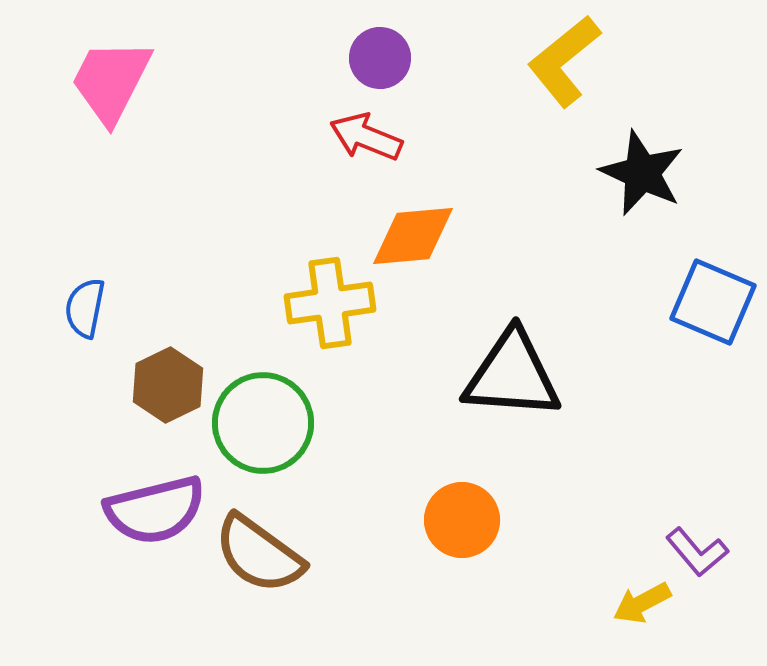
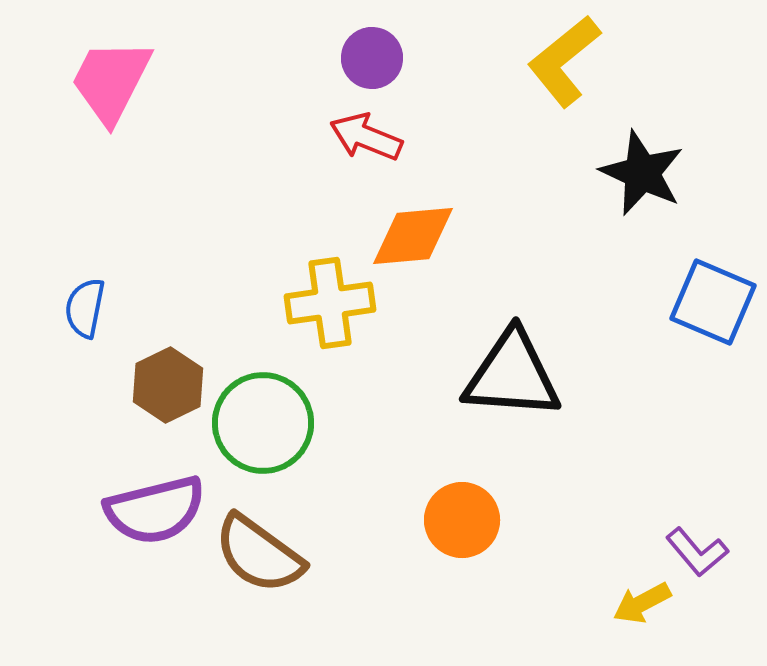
purple circle: moved 8 px left
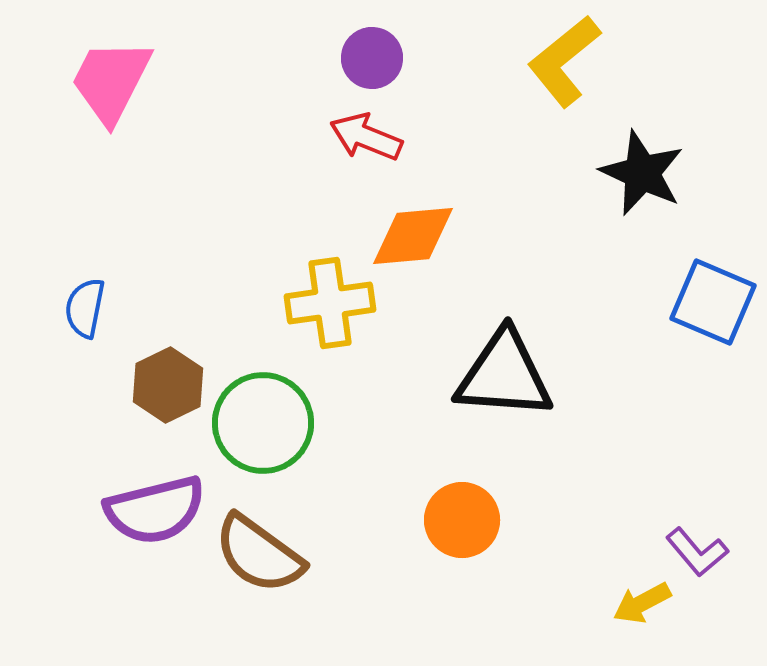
black triangle: moved 8 px left
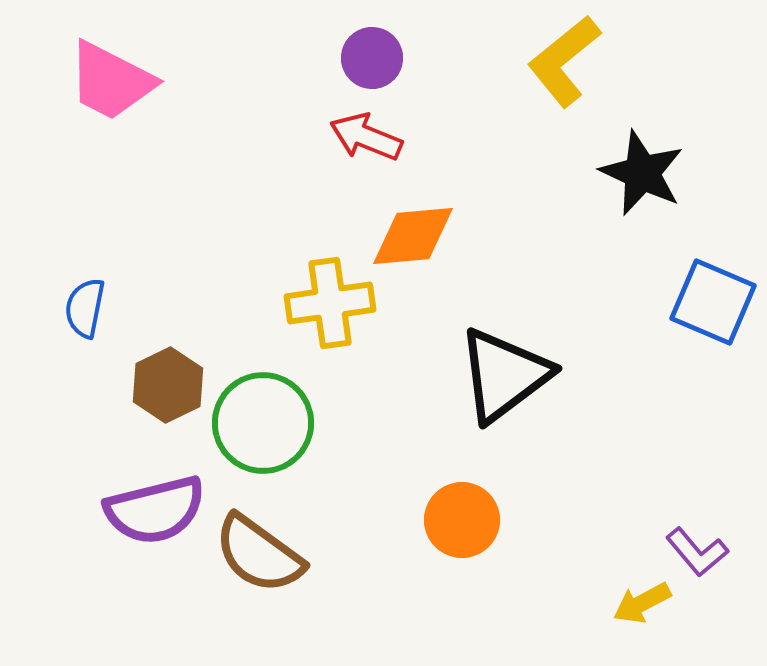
pink trapezoid: rotated 90 degrees counterclockwise
black triangle: rotated 41 degrees counterclockwise
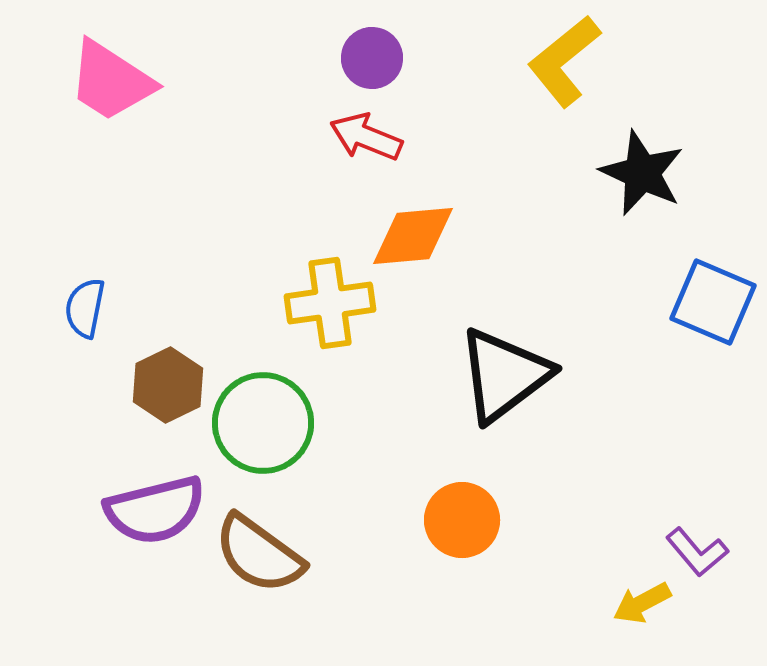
pink trapezoid: rotated 6 degrees clockwise
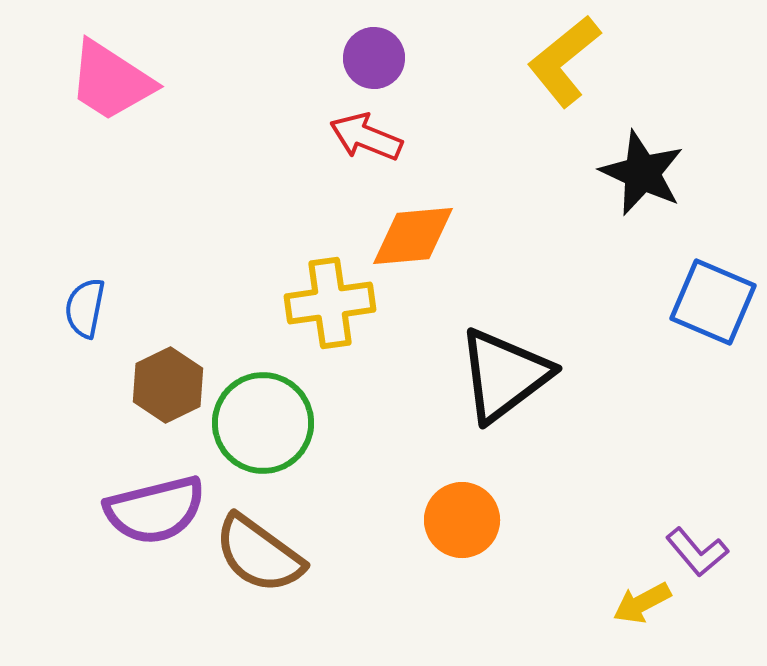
purple circle: moved 2 px right
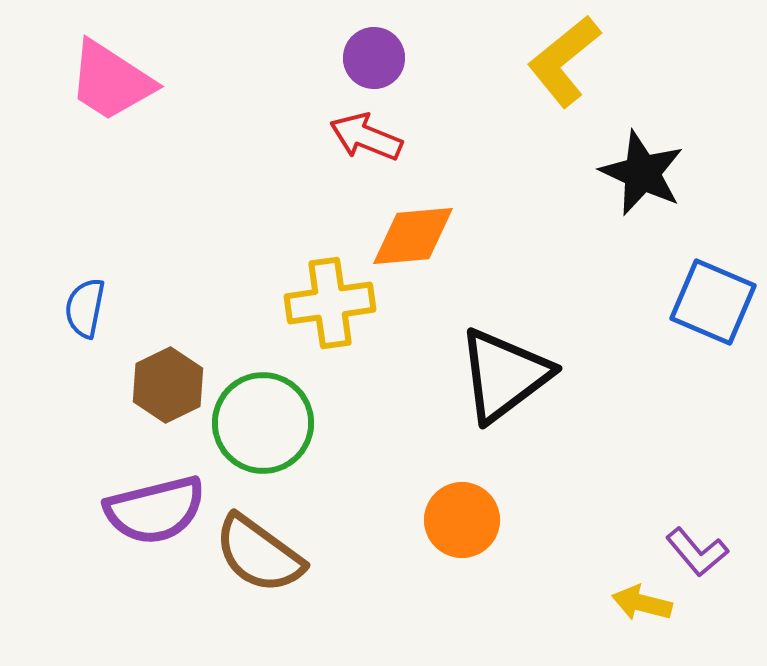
yellow arrow: rotated 42 degrees clockwise
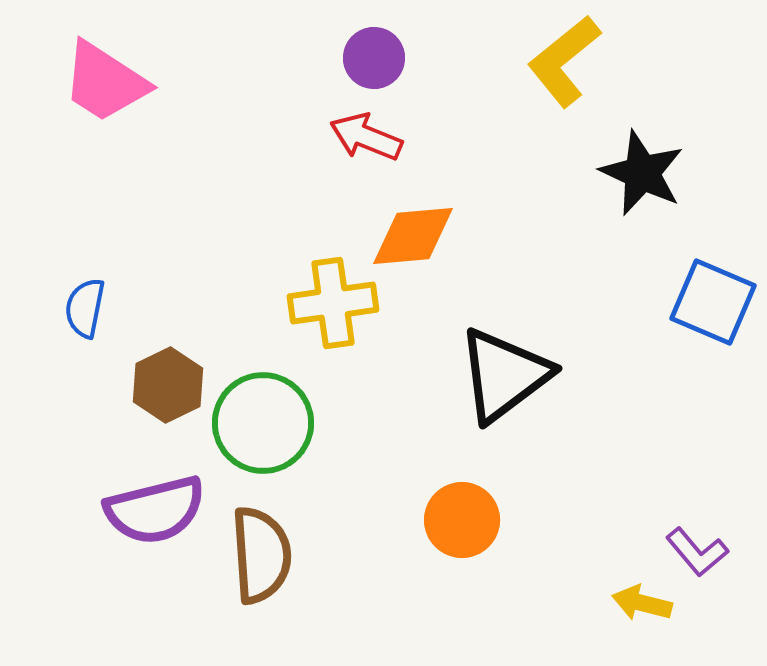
pink trapezoid: moved 6 px left, 1 px down
yellow cross: moved 3 px right
brown semicircle: moved 2 px right, 1 px down; rotated 130 degrees counterclockwise
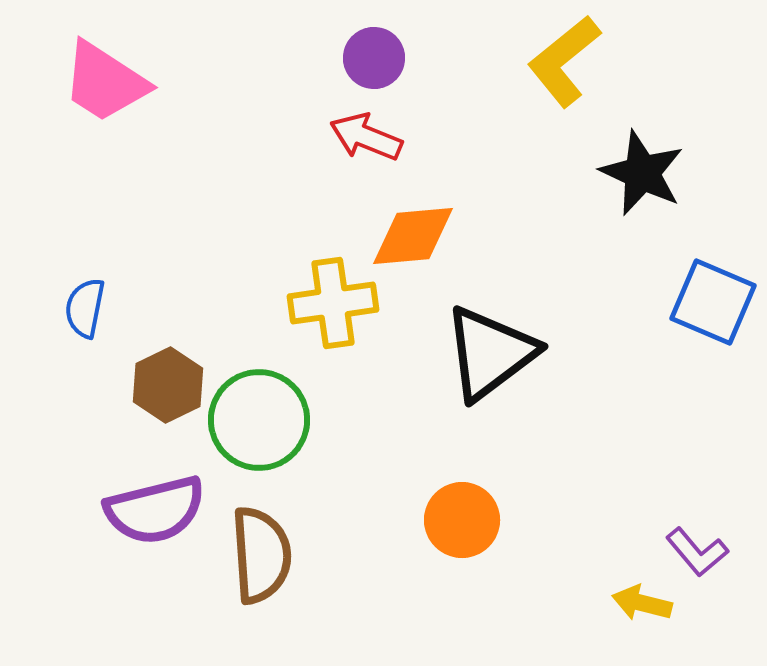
black triangle: moved 14 px left, 22 px up
green circle: moved 4 px left, 3 px up
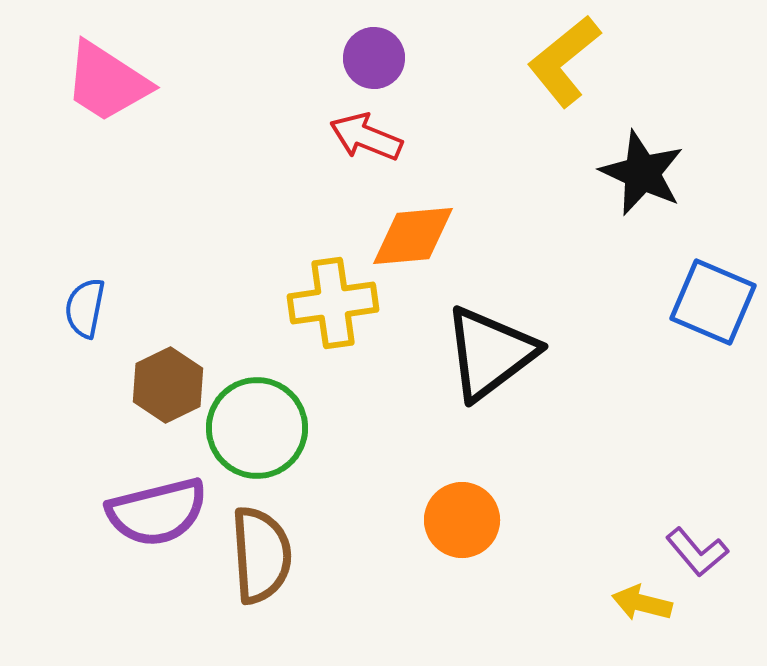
pink trapezoid: moved 2 px right
green circle: moved 2 px left, 8 px down
purple semicircle: moved 2 px right, 2 px down
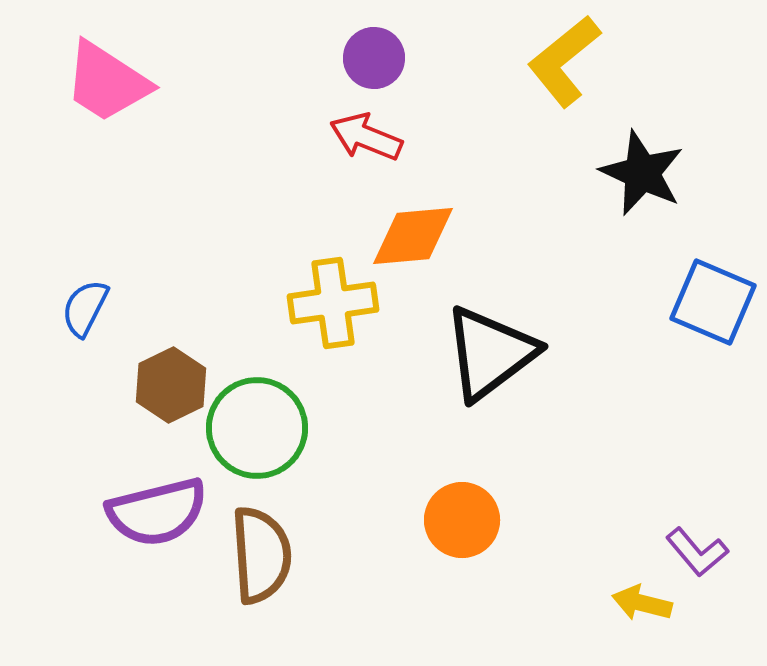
blue semicircle: rotated 16 degrees clockwise
brown hexagon: moved 3 px right
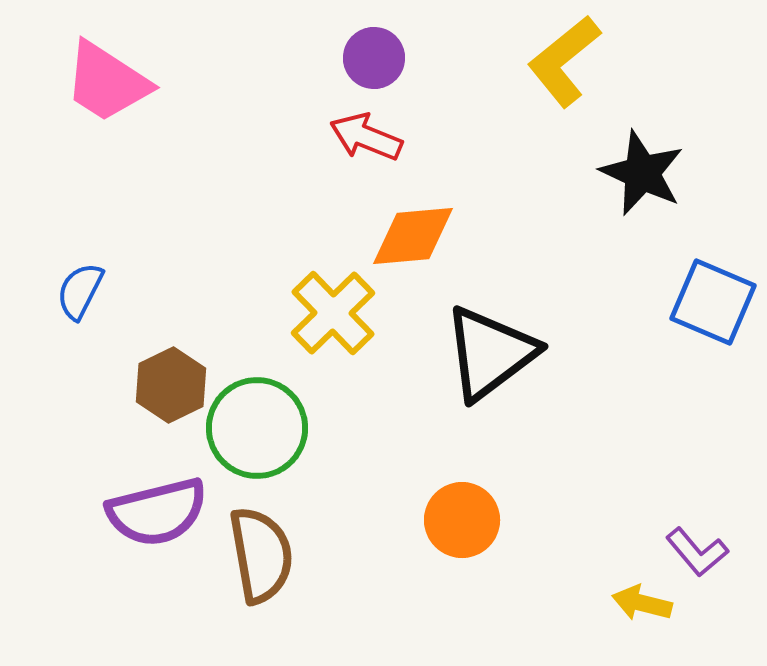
yellow cross: moved 10 px down; rotated 36 degrees counterclockwise
blue semicircle: moved 5 px left, 17 px up
brown semicircle: rotated 6 degrees counterclockwise
